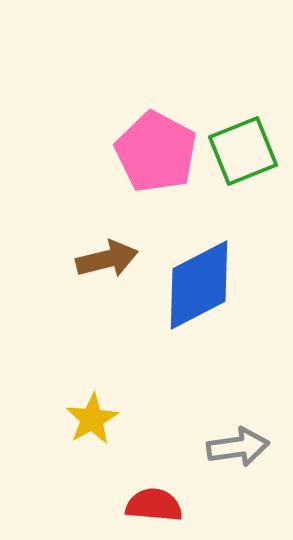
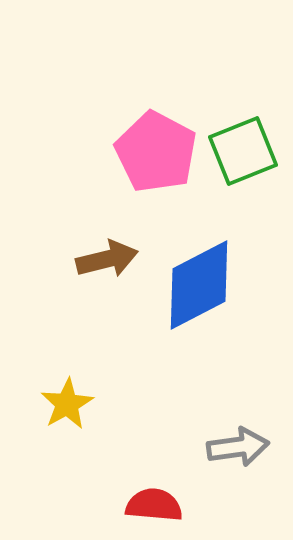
yellow star: moved 25 px left, 15 px up
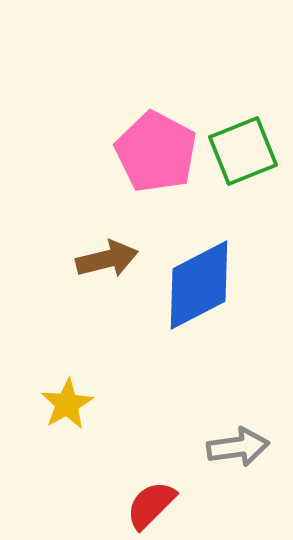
red semicircle: moved 3 px left; rotated 50 degrees counterclockwise
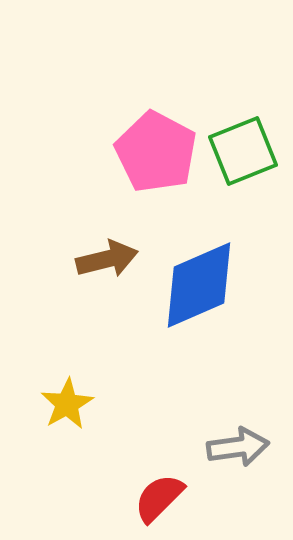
blue diamond: rotated 4 degrees clockwise
red semicircle: moved 8 px right, 7 px up
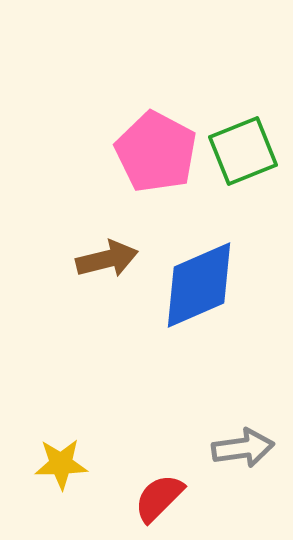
yellow star: moved 6 px left, 60 px down; rotated 28 degrees clockwise
gray arrow: moved 5 px right, 1 px down
